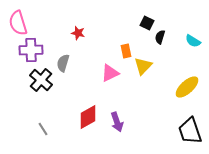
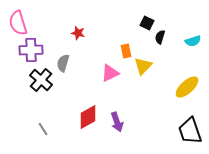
cyan semicircle: rotated 49 degrees counterclockwise
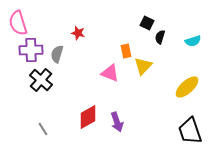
gray semicircle: moved 6 px left, 9 px up
pink triangle: rotated 48 degrees clockwise
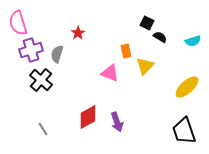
red star: rotated 24 degrees clockwise
black semicircle: rotated 104 degrees clockwise
purple cross: rotated 15 degrees counterclockwise
yellow triangle: moved 2 px right
black trapezoid: moved 6 px left
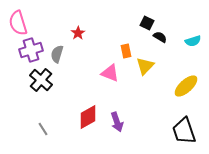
yellow ellipse: moved 1 px left, 1 px up
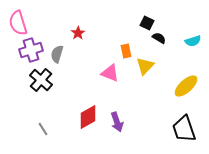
black semicircle: moved 1 px left, 1 px down
black trapezoid: moved 2 px up
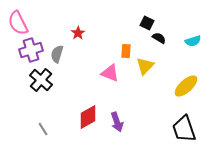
pink semicircle: rotated 10 degrees counterclockwise
orange rectangle: rotated 16 degrees clockwise
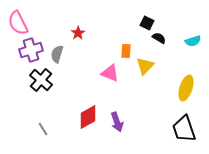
yellow ellipse: moved 2 px down; rotated 30 degrees counterclockwise
